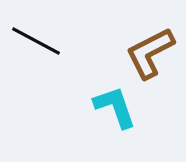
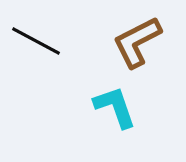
brown L-shape: moved 13 px left, 11 px up
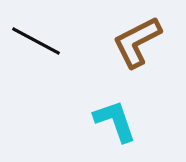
cyan L-shape: moved 14 px down
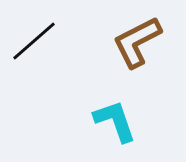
black line: moved 2 px left; rotated 69 degrees counterclockwise
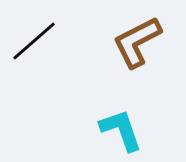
cyan L-shape: moved 6 px right, 9 px down
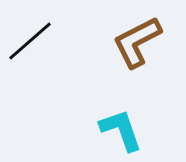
black line: moved 4 px left
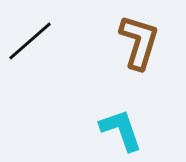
brown L-shape: moved 2 px right; rotated 134 degrees clockwise
